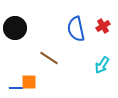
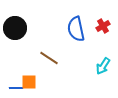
cyan arrow: moved 1 px right, 1 px down
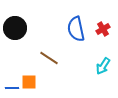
red cross: moved 3 px down
blue line: moved 4 px left
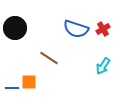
blue semicircle: rotated 60 degrees counterclockwise
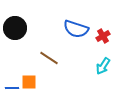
red cross: moved 7 px down
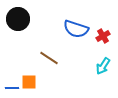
black circle: moved 3 px right, 9 px up
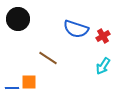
brown line: moved 1 px left
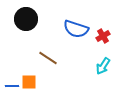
black circle: moved 8 px right
blue line: moved 2 px up
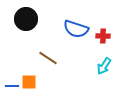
red cross: rotated 32 degrees clockwise
cyan arrow: moved 1 px right
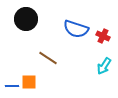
red cross: rotated 24 degrees clockwise
